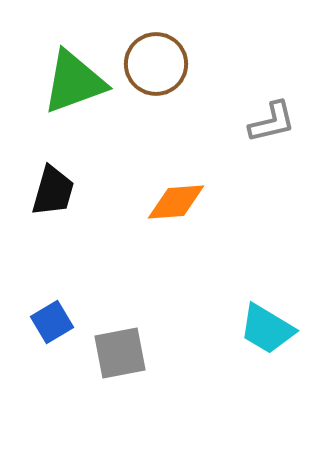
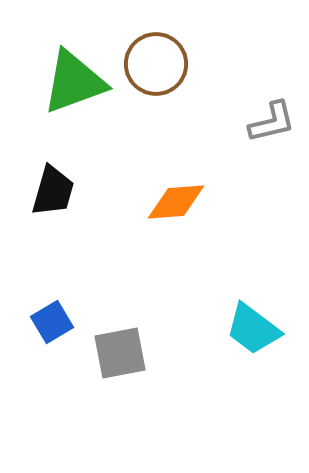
cyan trapezoid: moved 14 px left; rotated 6 degrees clockwise
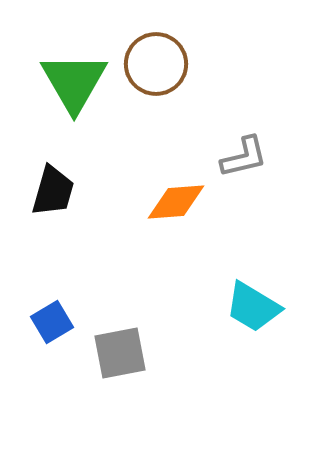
green triangle: rotated 40 degrees counterclockwise
gray L-shape: moved 28 px left, 35 px down
cyan trapezoid: moved 22 px up; rotated 6 degrees counterclockwise
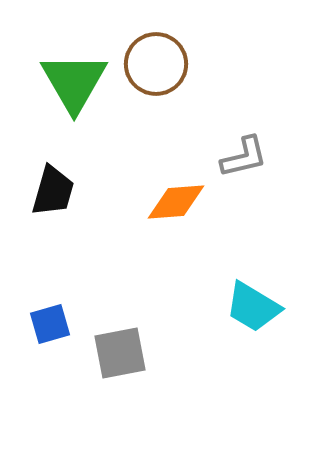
blue square: moved 2 px left, 2 px down; rotated 15 degrees clockwise
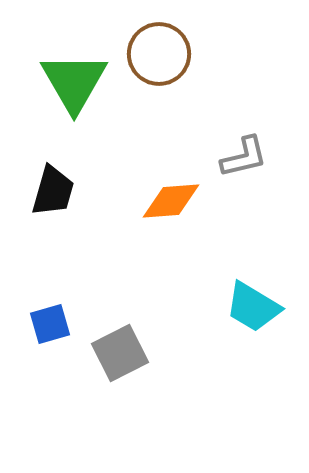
brown circle: moved 3 px right, 10 px up
orange diamond: moved 5 px left, 1 px up
gray square: rotated 16 degrees counterclockwise
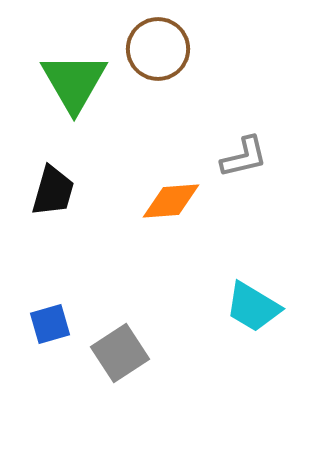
brown circle: moved 1 px left, 5 px up
gray square: rotated 6 degrees counterclockwise
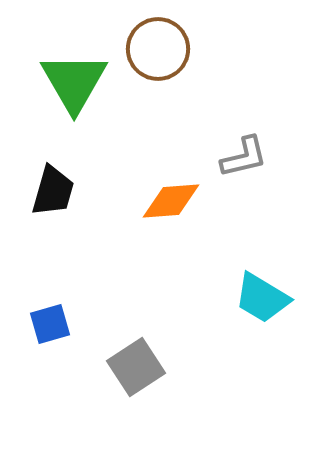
cyan trapezoid: moved 9 px right, 9 px up
gray square: moved 16 px right, 14 px down
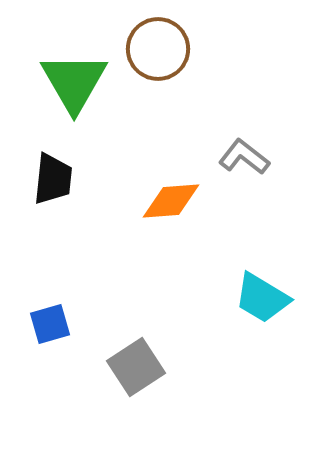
gray L-shape: rotated 129 degrees counterclockwise
black trapezoid: moved 12 px up; rotated 10 degrees counterclockwise
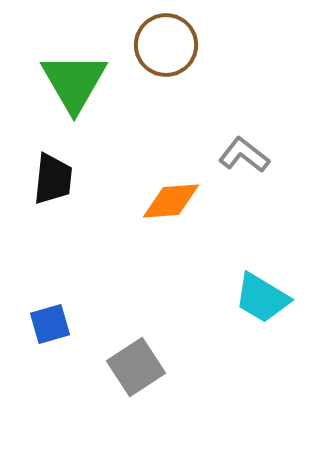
brown circle: moved 8 px right, 4 px up
gray L-shape: moved 2 px up
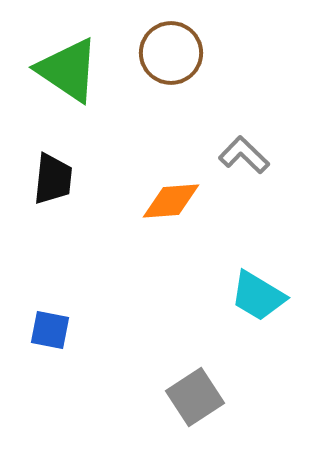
brown circle: moved 5 px right, 8 px down
green triangle: moved 6 px left, 12 px up; rotated 26 degrees counterclockwise
gray L-shape: rotated 6 degrees clockwise
cyan trapezoid: moved 4 px left, 2 px up
blue square: moved 6 px down; rotated 27 degrees clockwise
gray square: moved 59 px right, 30 px down
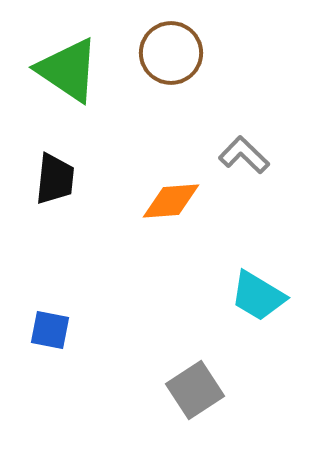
black trapezoid: moved 2 px right
gray square: moved 7 px up
